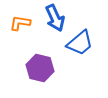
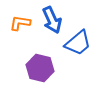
blue arrow: moved 3 px left, 2 px down
blue trapezoid: moved 2 px left
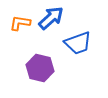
blue arrow: moved 1 px left, 2 px up; rotated 108 degrees counterclockwise
blue trapezoid: rotated 20 degrees clockwise
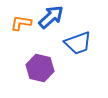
blue arrow: moved 1 px up
orange L-shape: moved 1 px right
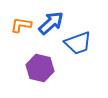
blue arrow: moved 6 px down
orange L-shape: moved 2 px down
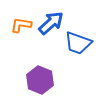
blue trapezoid: rotated 40 degrees clockwise
purple hexagon: moved 12 px down; rotated 8 degrees clockwise
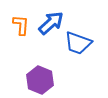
orange L-shape: rotated 85 degrees clockwise
